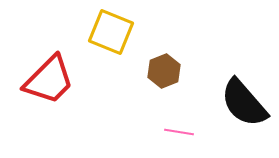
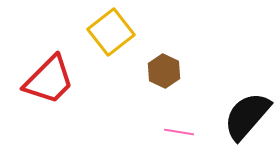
yellow square: rotated 30 degrees clockwise
brown hexagon: rotated 12 degrees counterclockwise
black semicircle: moved 3 px right, 13 px down; rotated 82 degrees clockwise
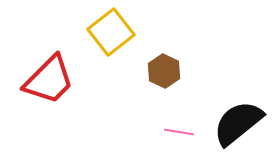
black semicircle: moved 9 px left, 7 px down; rotated 10 degrees clockwise
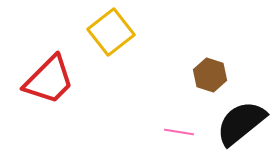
brown hexagon: moved 46 px right, 4 px down; rotated 8 degrees counterclockwise
black semicircle: moved 3 px right
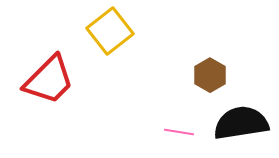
yellow square: moved 1 px left, 1 px up
brown hexagon: rotated 12 degrees clockwise
black semicircle: rotated 30 degrees clockwise
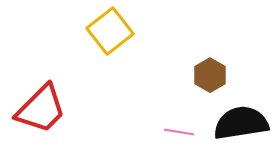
red trapezoid: moved 8 px left, 29 px down
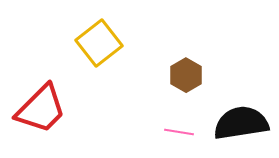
yellow square: moved 11 px left, 12 px down
brown hexagon: moved 24 px left
